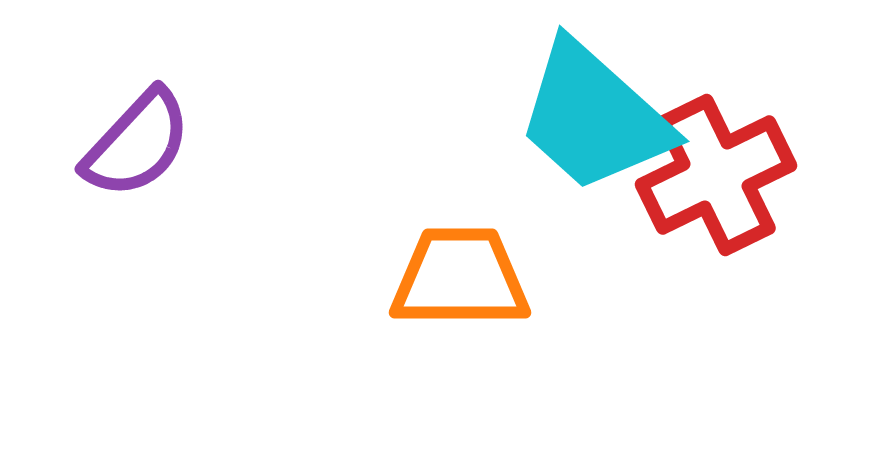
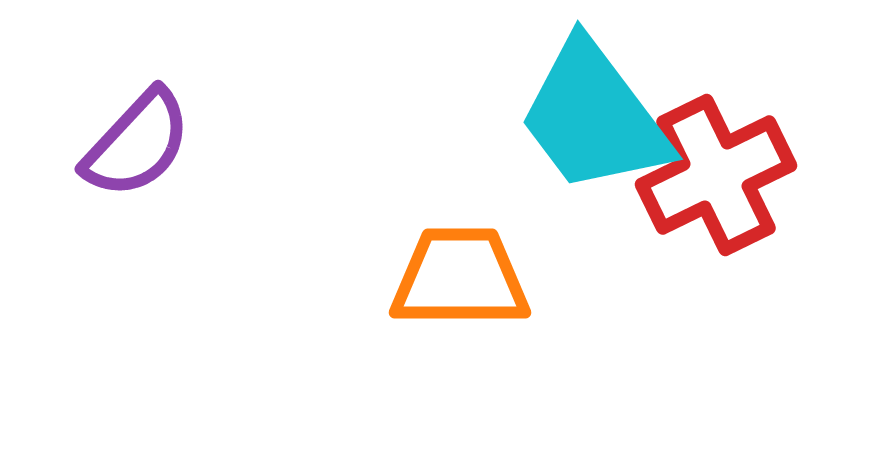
cyan trapezoid: rotated 11 degrees clockwise
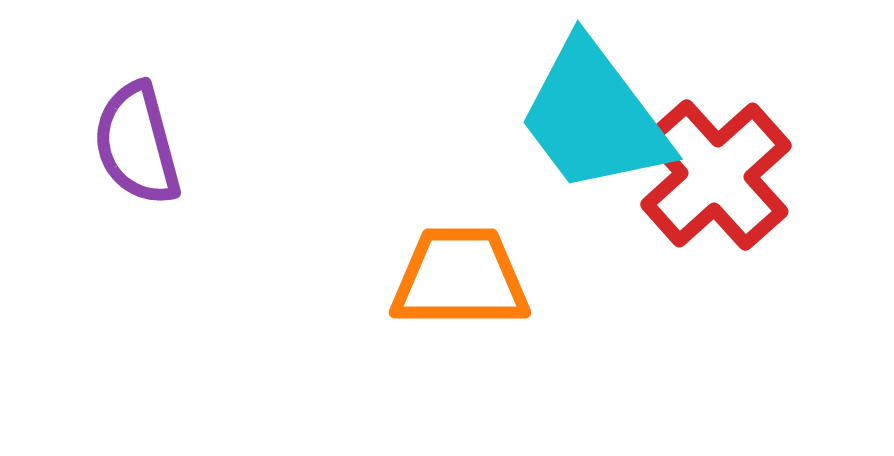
purple semicircle: rotated 122 degrees clockwise
red cross: rotated 16 degrees counterclockwise
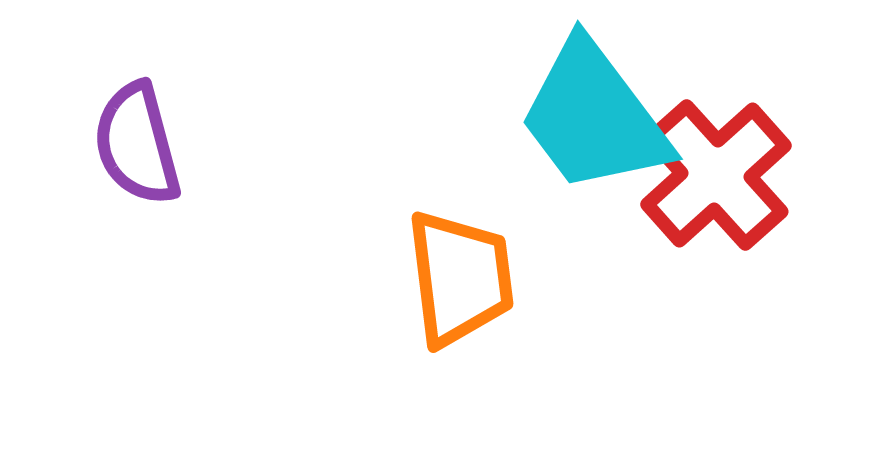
orange trapezoid: rotated 83 degrees clockwise
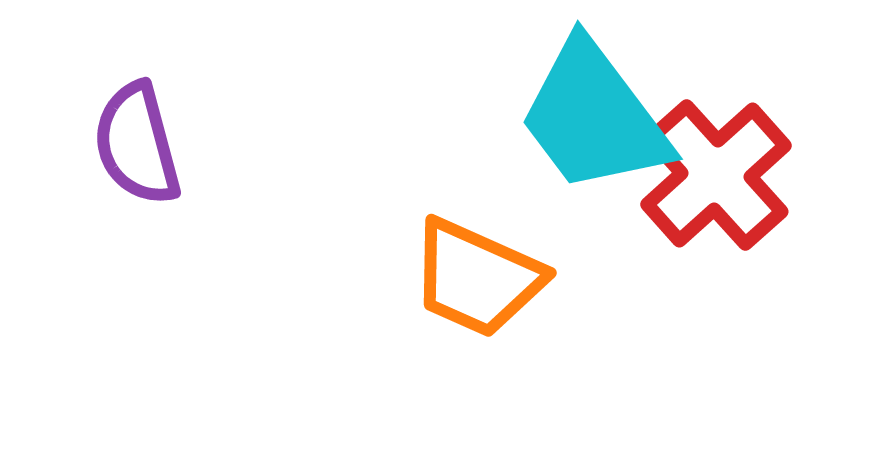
orange trapezoid: moved 17 px right; rotated 121 degrees clockwise
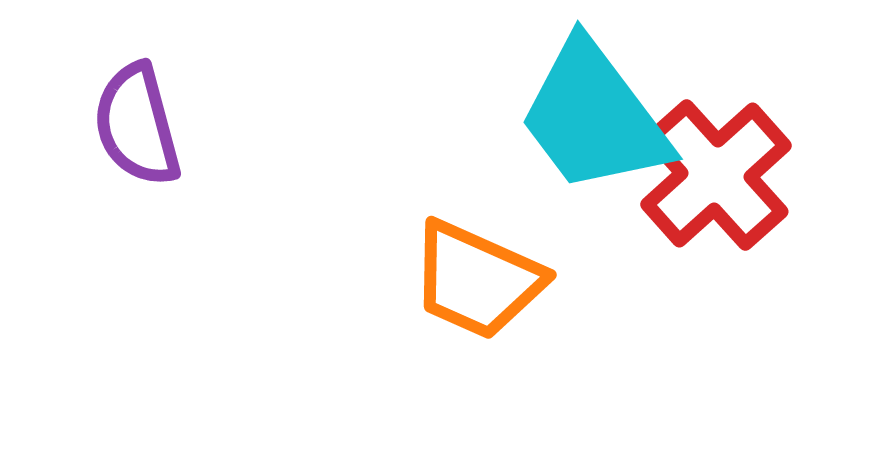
purple semicircle: moved 19 px up
orange trapezoid: moved 2 px down
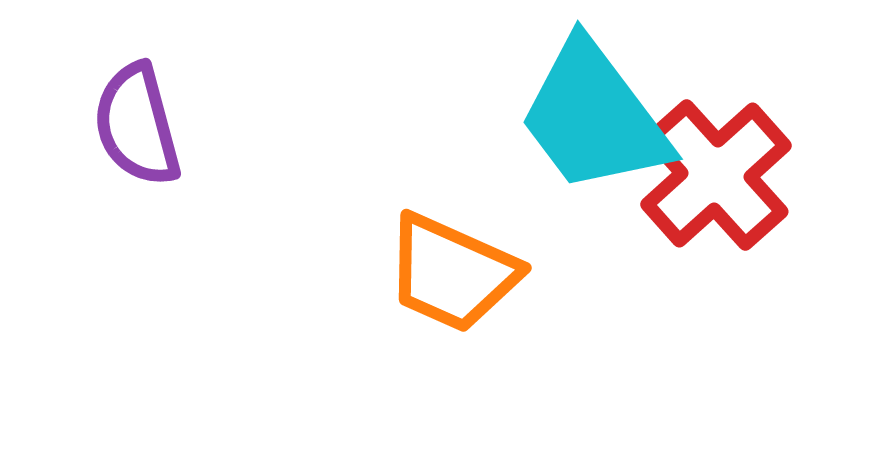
orange trapezoid: moved 25 px left, 7 px up
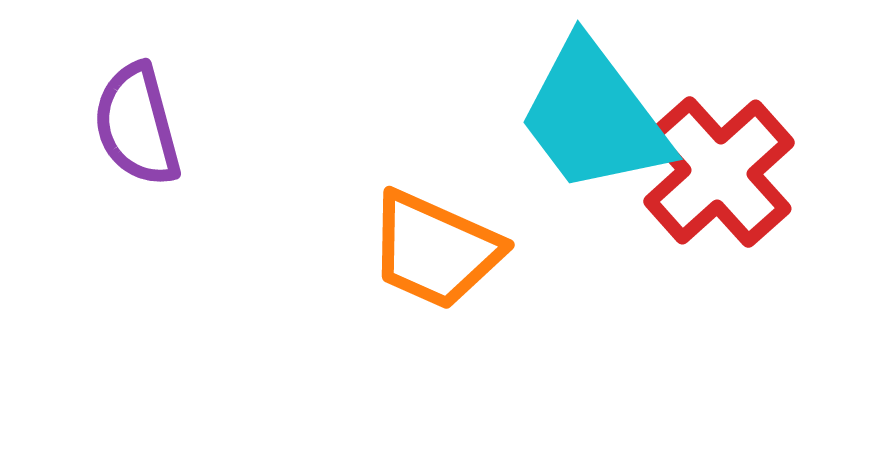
red cross: moved 3 px right, 3 px up
orange trapezoid: moved 17 px left, 23 px up
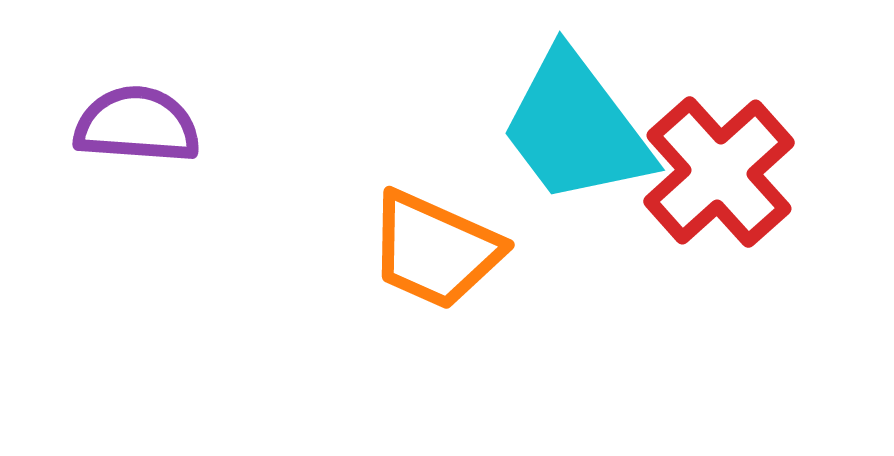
cyan trapezoid: moved 18 px left, 11 px down
purple semicircle: rotated 109 degrees clockwise
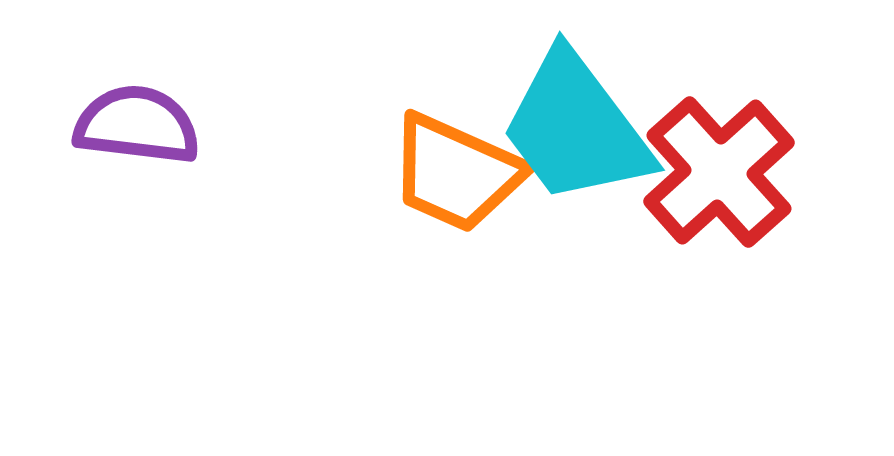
purple semicircle: rotated 3 degrees clockwise
orange trapezoid: moved 21 px right, 77 px up
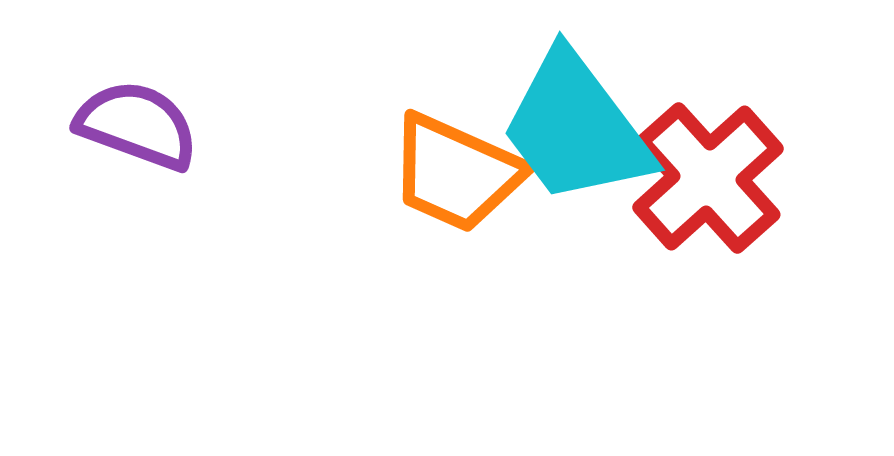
purple semicircle: rotated 13 degrees clockwise
red cross: moved 11 px left, 6 px down
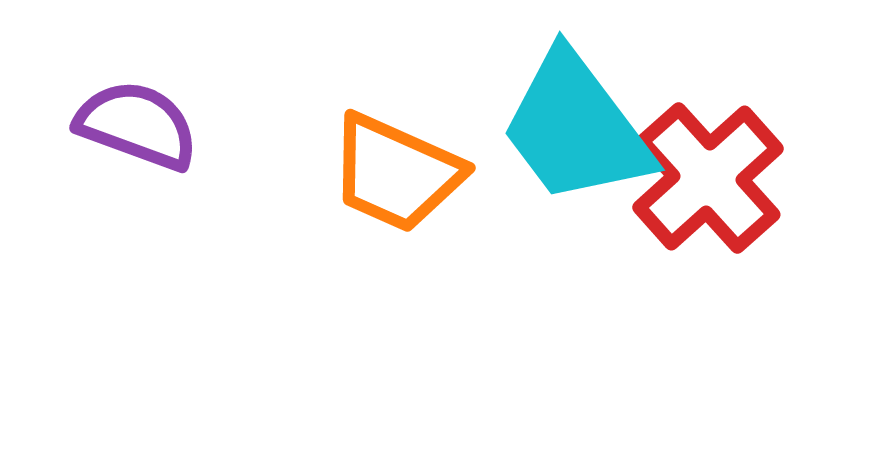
orange trapezoid: moved 60 px left
